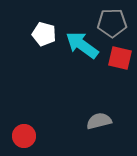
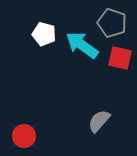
gray pentagon: rotated 20 degrees clockwise
gray semicircle: rotated 35 degrees counterclockwise
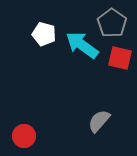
gray pentagon: rotated 16 degrees clockwise
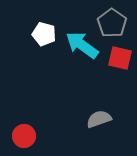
gray semicircle: moved 2 px up; rotated 30 degrees clockwise
